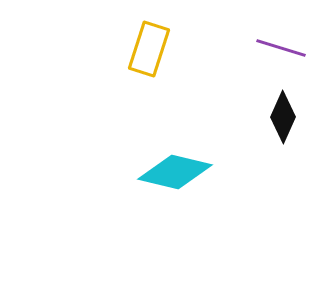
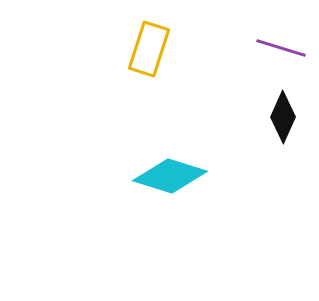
cyan diamond: moved 5 px left, 4 px down; rotated 4 degrees clockwise
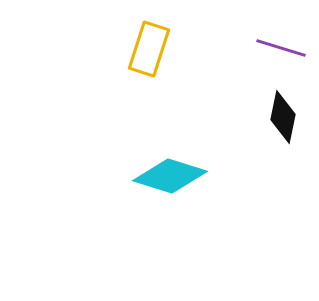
black diamond: rotated 12 degrees counterclockwise
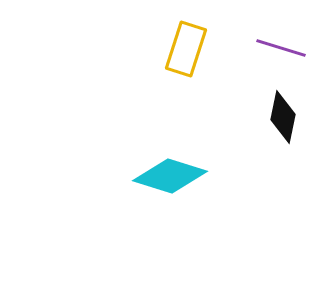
yellow rectangle: moved 37 px right
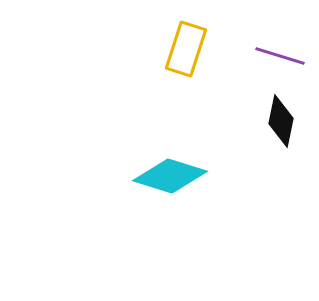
purple line: moved 1 px left, 8 px down
black diamond: moved 2 px left, 4 px down
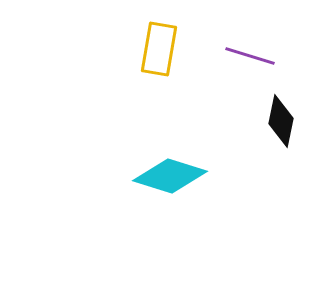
yellow rectangle: moved 27 px left; rotated 8 degrees counterclockwise
purple line: moved 30 px left
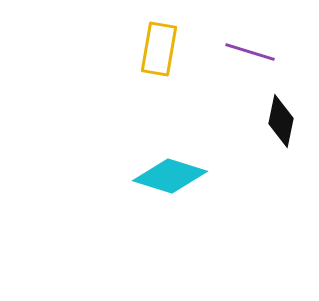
purple line: moved 4 px up
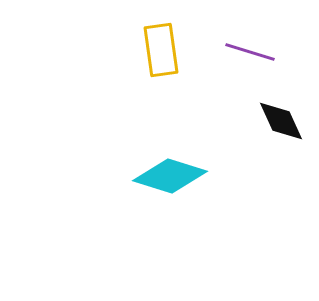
yellow rectangle: moved 2 px right, 1 px down; rotated 18 degrees counterclockwise
black diamond: rotated 36 degrees counterclockwise
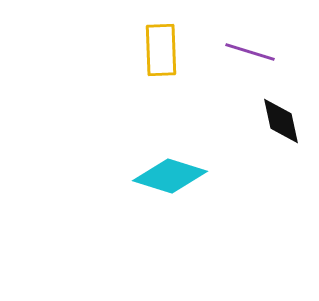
yellow rectangle: rotated 6 degrees clockwise
black diamond: rotated 12 degrees clockwise
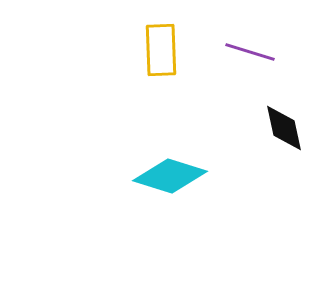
black diamond: moved 3 px right, 7 px down
